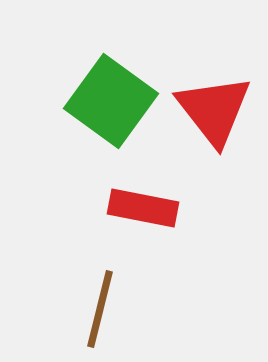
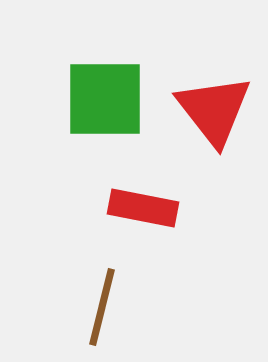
green square: moved 6 px left, 2 px up; rotated 36 degrees counterclockwise
brown line: moved 2 px right, 2 px up
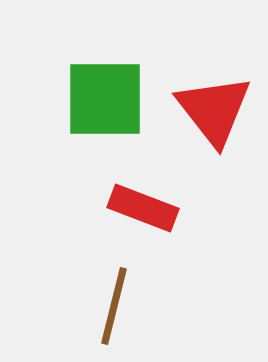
red rectangle: rotated 10 degrees clockwise
brown line: moved 12 px right, 1 px up
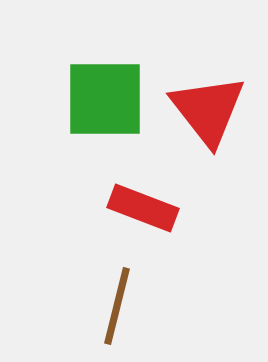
red triangle: moved 6 px left
brown line: moved 3 px right
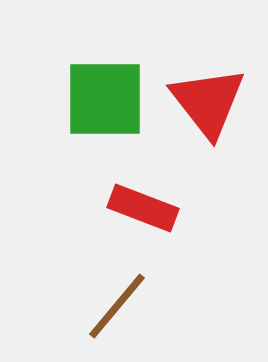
red triangle: moved 8 px up
brown line: rotated 26 degrees clockwise
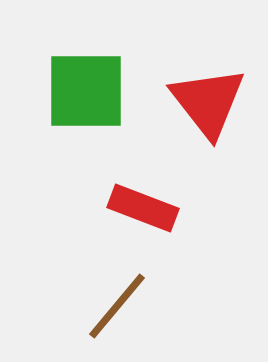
green square: moved 19 px left, 8 px up
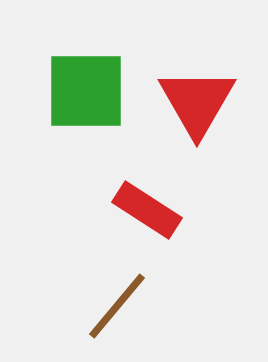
red triangle: moved 11 px left; rotated 8 degrees clockwise
red rectangle: moved 4 px right, 2 px down; rotated 12 degrees clockwise
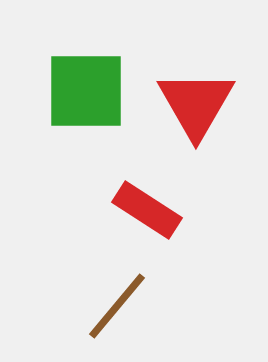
red triangle: moved 1 px left, 2 px down
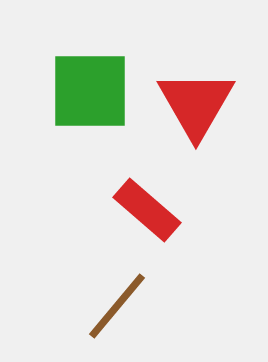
green square: moved 4 px right
red rectangle: rotated 8 degrees clockwise
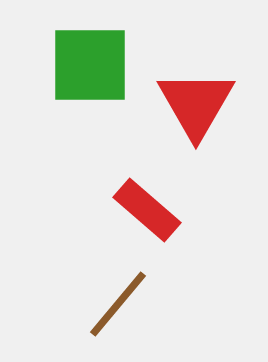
green square: moved 26 px up
brown line: moved 1 px right, 2 px up
